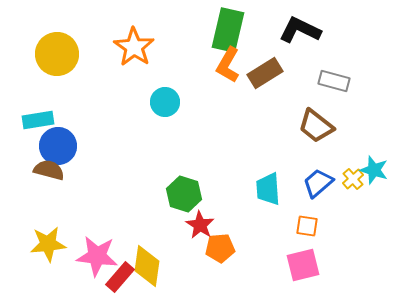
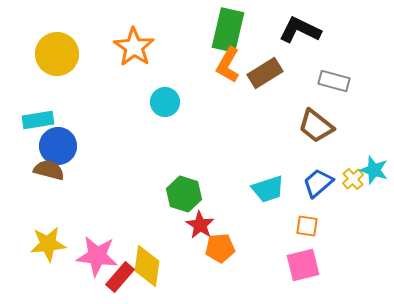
cyan trapezoid: rotated 104 degrees counterclockwise
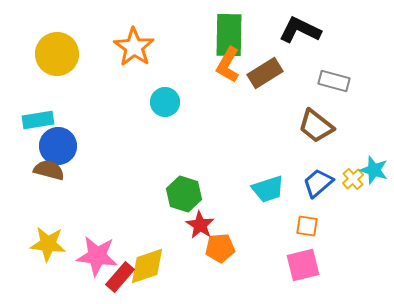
green rectangle: moved 1 px right, 5 px down; rotated 12 degrees counterclockwise
yellow star: rotated 12 degrees clockwise
yellow diamond: rotated 63 degrees clockwise
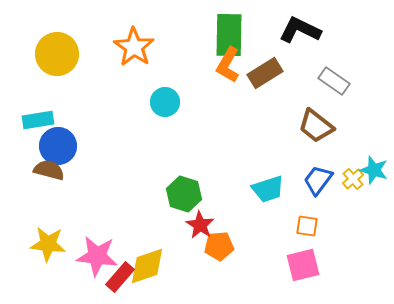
gray rectangle: rotated 20 degrees clockwise
blue trapezoid: moved 3 px up; rotated 12 degrees counterclockwise
orange pentagon: moved 1 px left, 2 px up
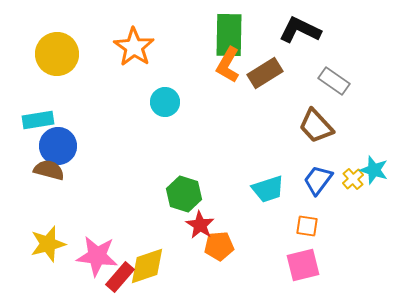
brown trapezoid: rotated 9 degrees clockwise
yellow star: rotated 21 degrees counterclockwise
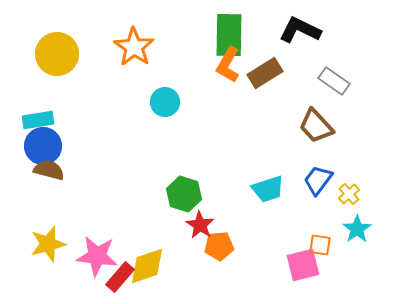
blue circle: moved 15 px left
cyan star: moved 17 px left, 59 px down; rotated 20 degrees clockwise
yellow cross: moved 4 px left, 15 px down
orange square: moved 13 px right, 19 px down
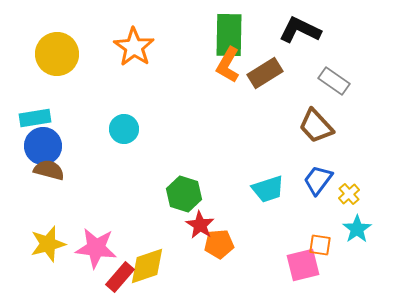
cyan circle: moved 41 px left, 27 px down
cyan rectangle: moved 3 px left, 2 px up
orange pentagon: moved 2 px up
pink star: moved 1 px left, 8 px up
